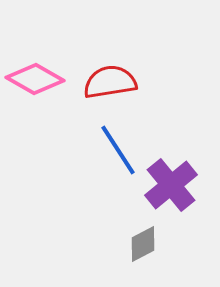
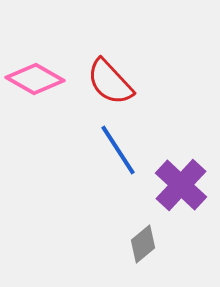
red semicircle: rotated 124 degrees counterclockwise
purple cross: moved 10 px right; rotated 8 degrees counterclockwise
gray diamond: rotated 12 degrees counterclockwise
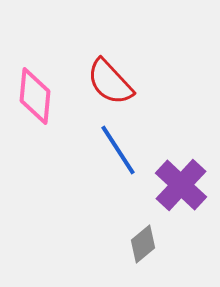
pink diamond: moved 17 px down; rotated 66 degrees clockwise
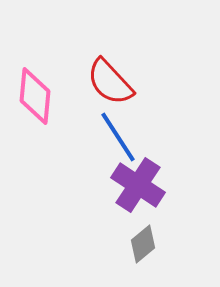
blue line: moved 13 px up
purple cross: moved 43 px left; rotated 10 degrees counterclockwise
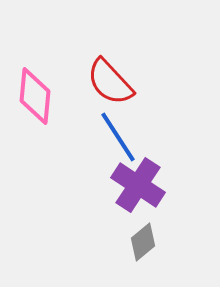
gray diamond: moved 2 px up
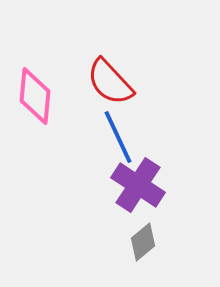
blue line: rotated 8 degrees clockwise
